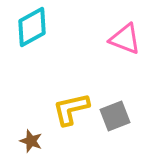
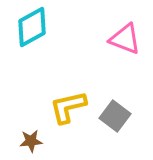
yellow L-shape: moved 3 px left, 2 px up
gray square: rotated 32 degrees counterclockwise
brown star: rotated 25 degrees counterclockwise
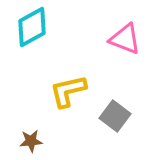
yellow L-shape: moved 16 px up
